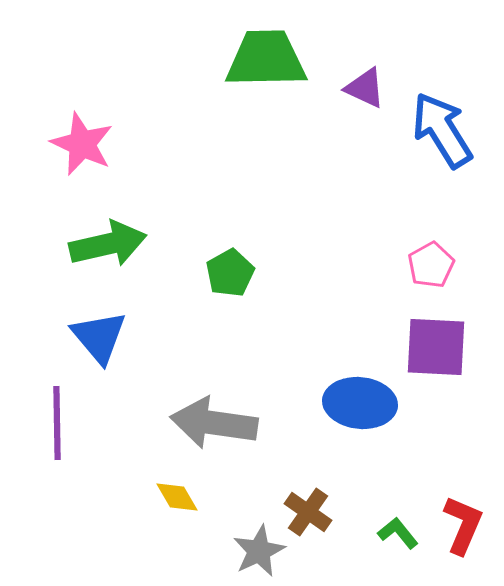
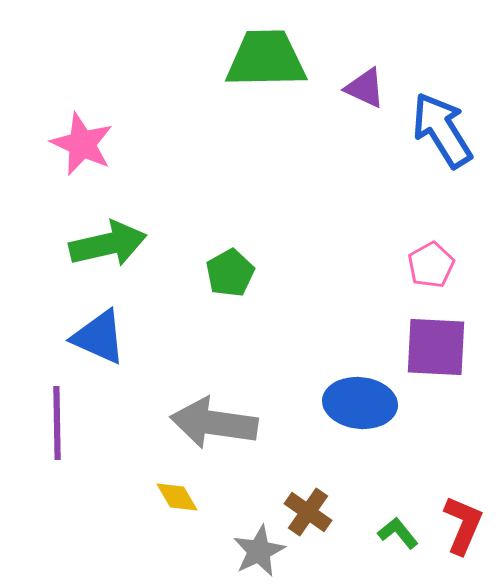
blue triangle: rotated 26 degrees counterclockwise
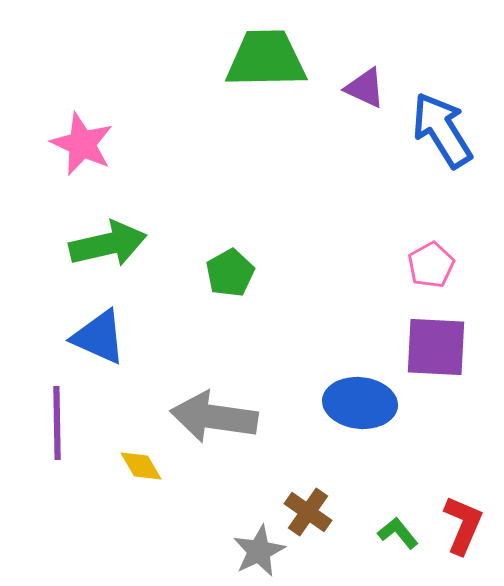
gray arrow: moved 6 px up
yellow diamond: moved 36 px left, 31 px up
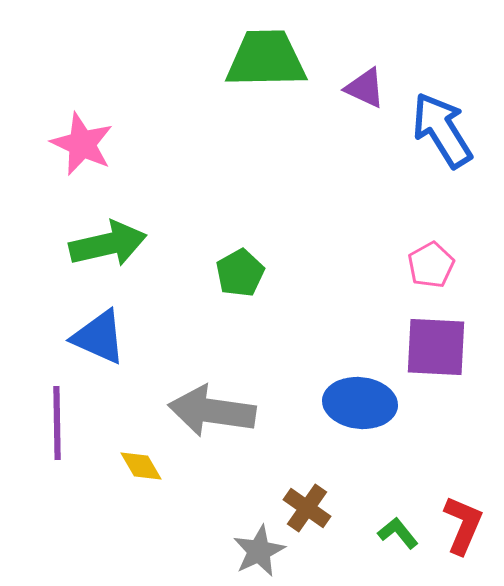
green pentagon: moved 10 px right
gray arrow: moved 2 px left, 6 px up
brown cross: moved 1 px left, 4 px up
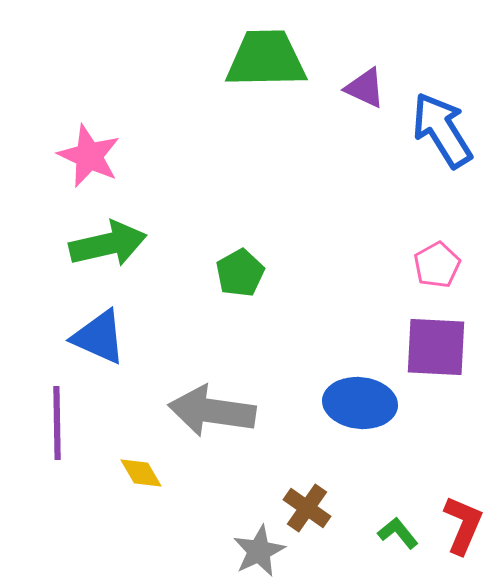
pink star: moved 7 px right, 12 px down
pink pentagon: moved 6 px right
yellow diamond: moved 7 px down
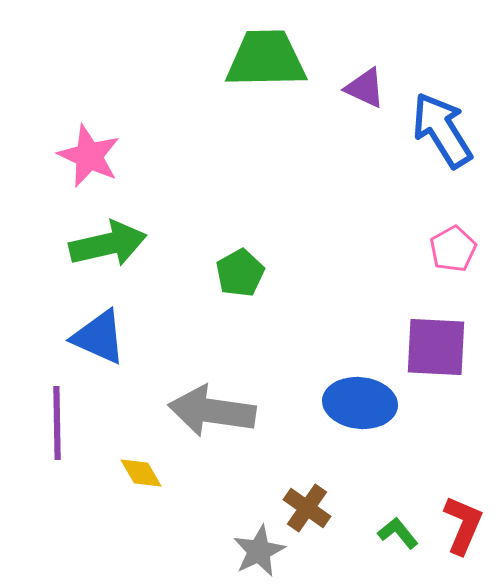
pink pentagon: moved 16 px right, 16 px up
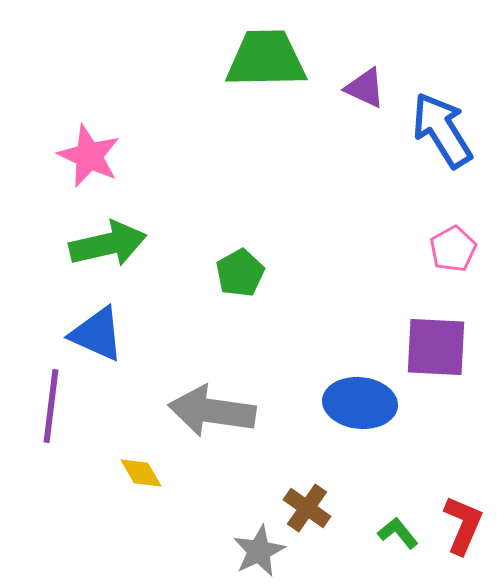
blue triangle: moved 2 px left, 3 px up
purple line: moved 6 px left, 17 px up; rotated 8 degrees clockwise
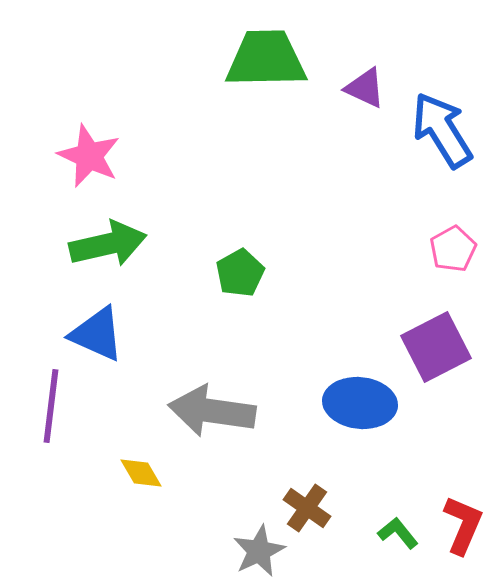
purple square: rotated 30 degrees counterclockwise
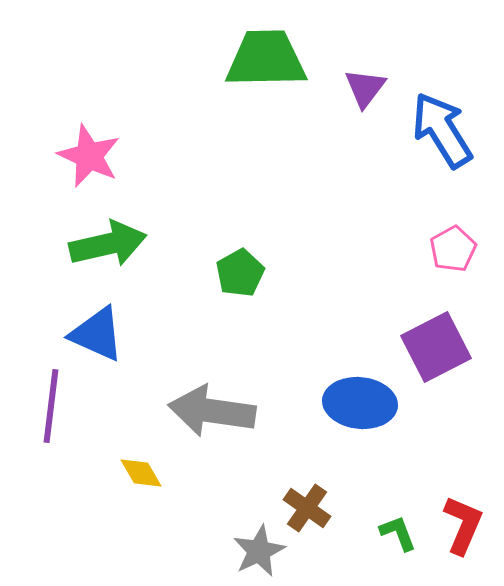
purple triangle: rotated 42 degrees clockwise
green L-shape: rotated 18 degrees clockwise
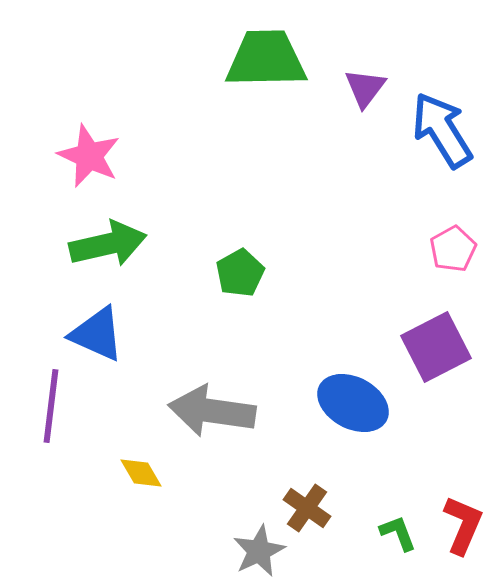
blue ellipse: moved 7 px left; rotated 22 degrees clockwise
